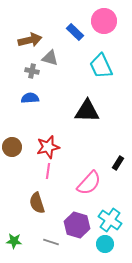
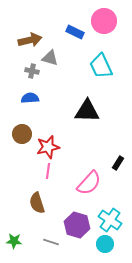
blue rectangle: rotated 18 degrees counterclockwise
brown circle: moved 10 px right, 13 px up
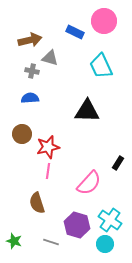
green star: rotated 14 degrees clockwise
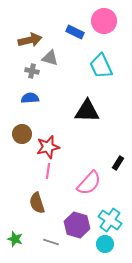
green star: moved 1 px right, 2 px up
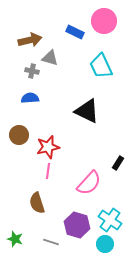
black triangle: rotated 24 degrees clockwise
brown circle: moved 3 px left, 1 px down
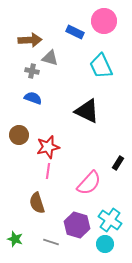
brown arrow: rotated 10 degrees clockwise
blue semicircle: moved 3 px right; rotated 24 degrees clockwise
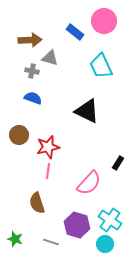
blue rectangle: rotated 12 degrees clockwise
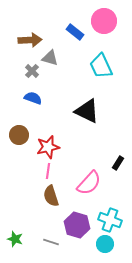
gray cross: rotated 32 degrees clockwise
brown semicircle: moved 14 px right, 7 px up
cyan cross: rotated 15 degrees counterclockwise
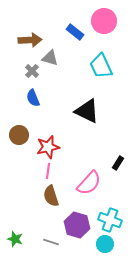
blue semicircle: rotated 132 degrees counterclockwise
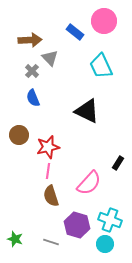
gray triangle: rotated 30 degrees clockwise
